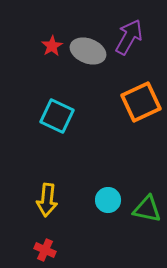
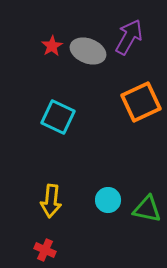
cyan square: moved 1 px right, 1 px down
yellow arrow: moved 4 px right, 1 px down
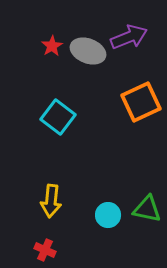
purple arrow: rotated 39 degrees clockwise
cyan square: rotated 12 degrees clockwise
cyan circle: moved 15 px down
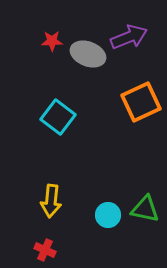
red star: moved 5 px up; rotated 30 degrees clockwise
gray ellipse: moved 3 px down
green triangle: moved 2 px left
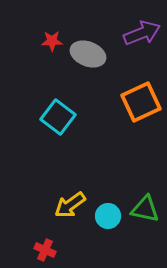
purple arrow: moved 13 px right, 4 px up
yellow arrow: moved 19 px right, 4 px down; rotated 48 degrees clockwise
cyan circle: moved 1 px down
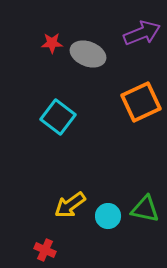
red star: moved 2 px down
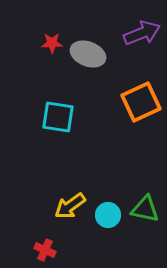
cyan square: rotated 28 degrees counterclockwise
yellow arrow: moved 1 px down
cyan circle: moved 1 px up
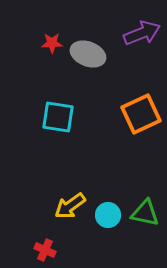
orange square: moved 12 px down
green triangle: moved 4 px down
